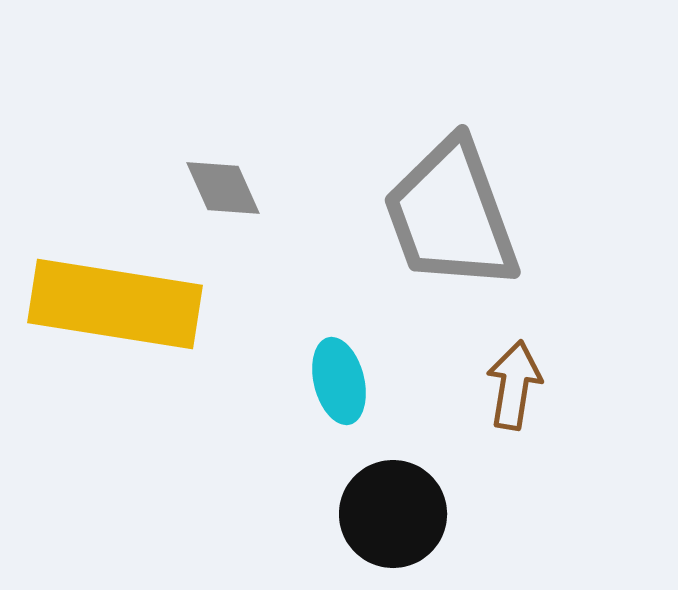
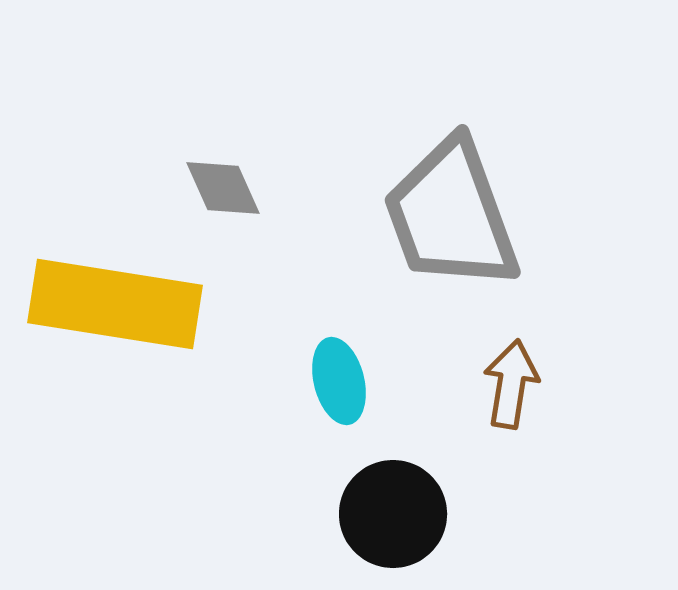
brown arrow: moved 3 px left, 1 px up
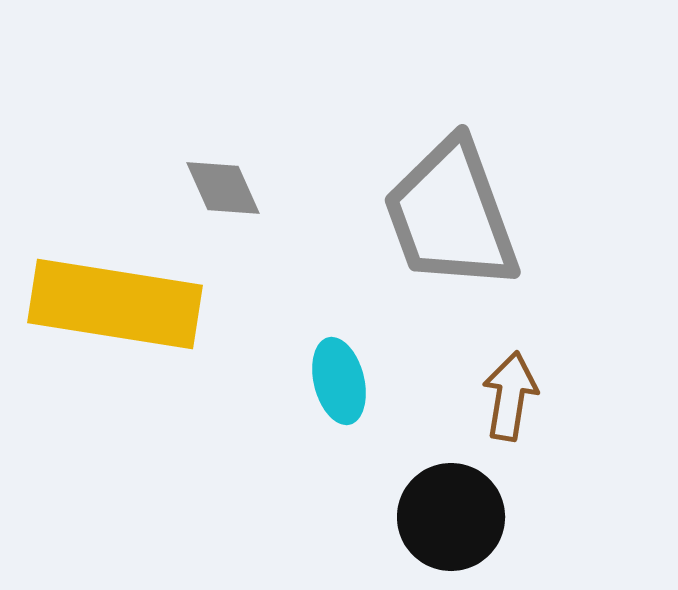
brown arrow: moved 1 px left, 12 px down
black circle: moved 58 px right, 3 px down
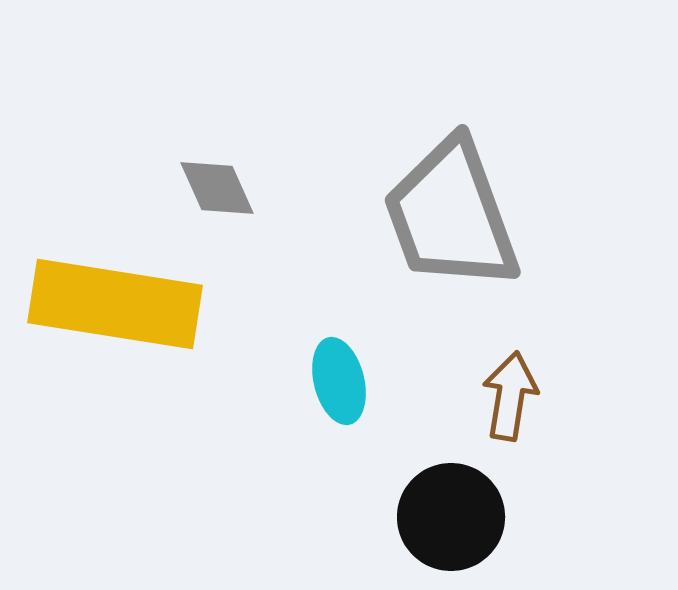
gray diamond: moved 6 px left
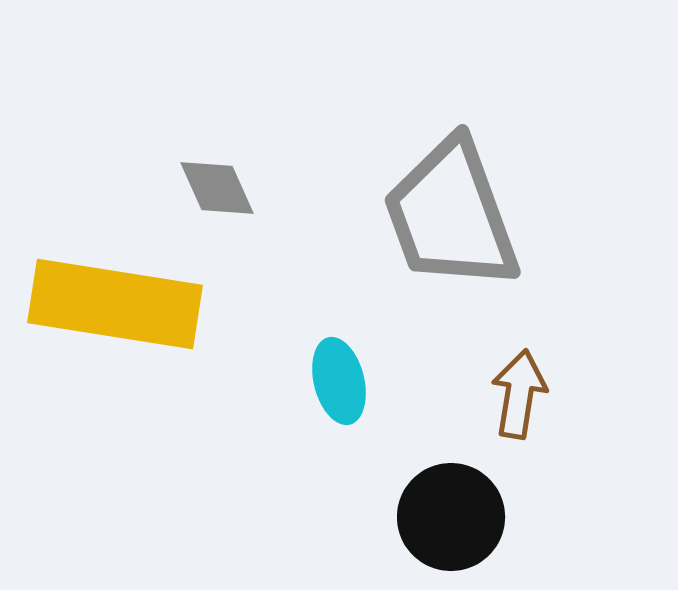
brown arrow: moved 9 px right, 2 px up
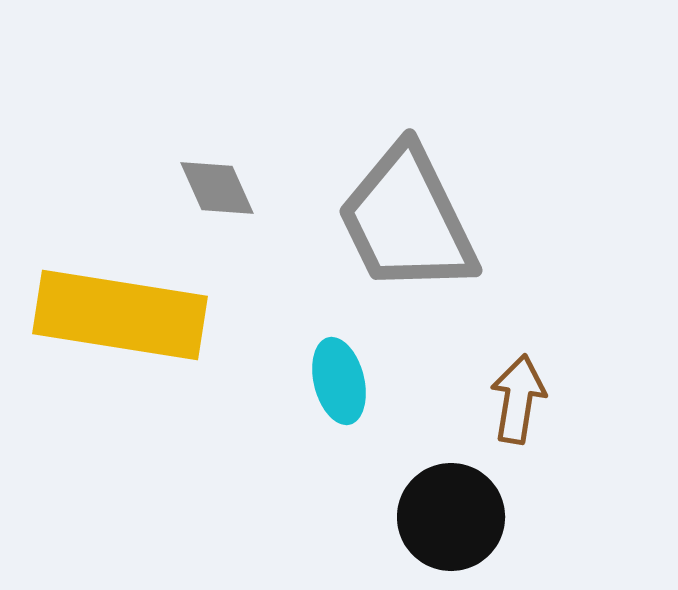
gray trapezoid: moved 44 px left, 5 px down; rotated 6 degrees counterclockwise
yellow rectangle: moved 5 px right, 11 px down
brown arrow: moved 1 px left, 5 px down
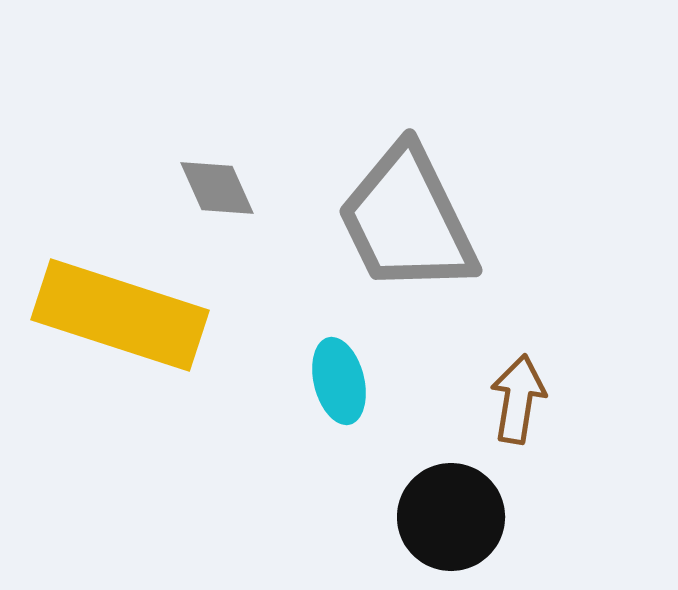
yellow rectangle: rotated 9 degrees clockwise
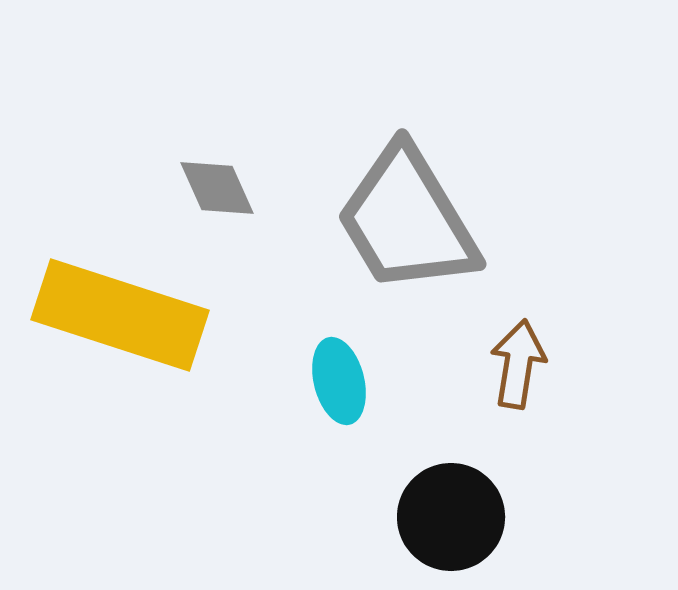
gray trapezoid: rotated 5 degrees counterclockwise
brown arrow: moved 35 px up
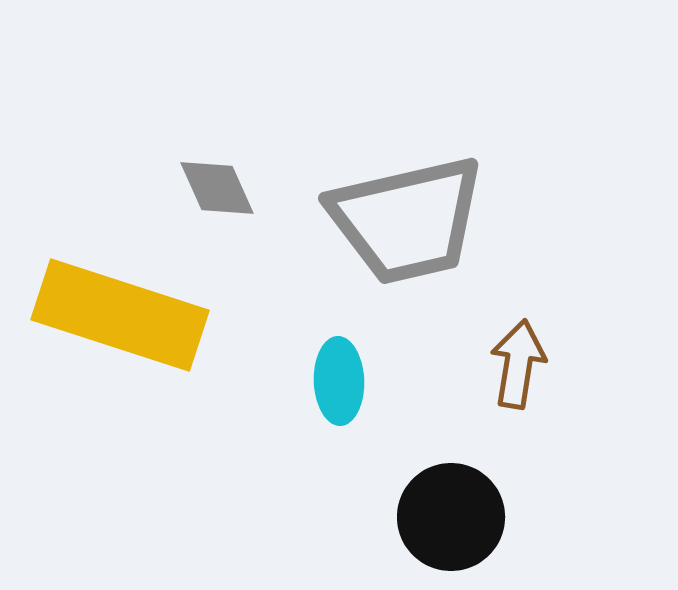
gray trapezoid: rotated 72 degrees counterclockwise
cyan ellipse: rotated 12 degrees clockwise
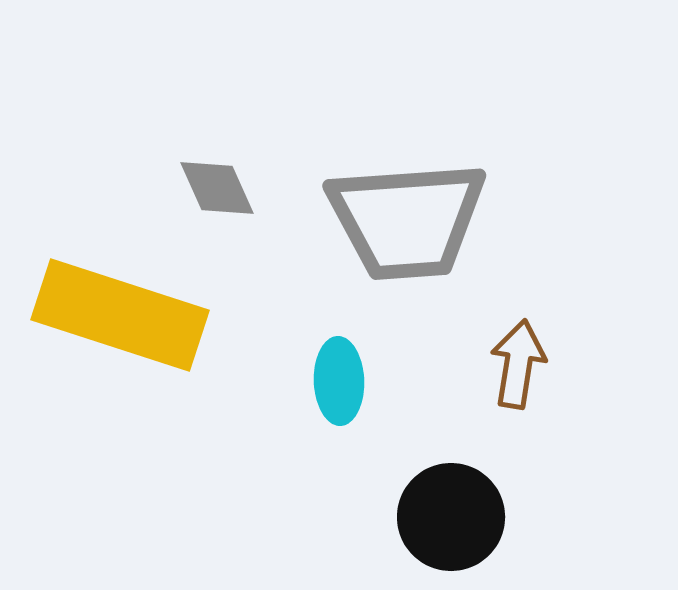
gray trapezoid: rotated 9 degrees clockwise
